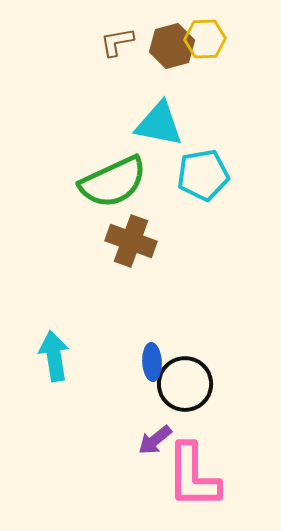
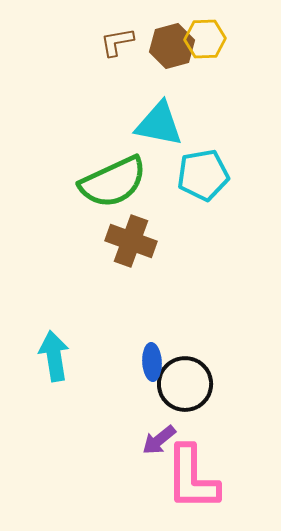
purple arrow: moved 4 px right
pink L-shape: moved 1 px left, 2 px down
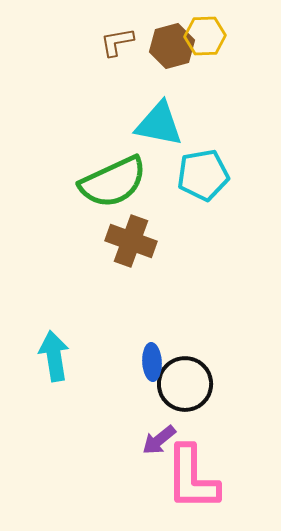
yellow hexagon: moved 3 px up
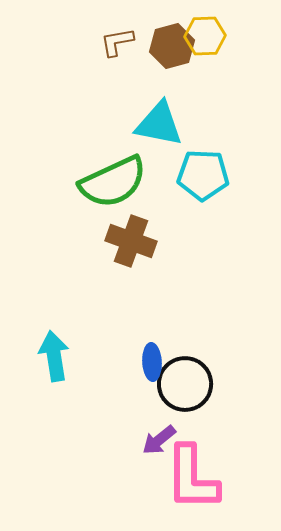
cyan pentagon: rotated 12 degrees clockwise
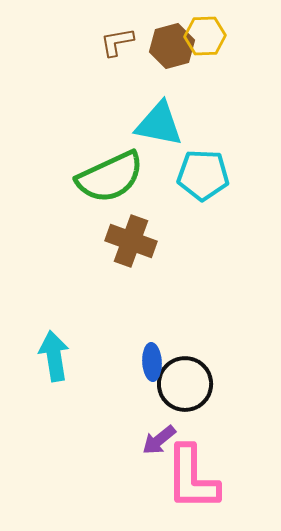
green semicircle: moved 3 px left, 5 px up
